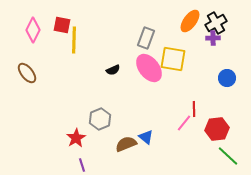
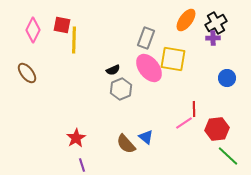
orange ellipse: moved 4 px left, 1 px up
gray hexagon: moved 21 px right, 30 px up
pink line: rotated 18 degrees clockwise
brown semicircle: rotated 110 degrees counterclockwise
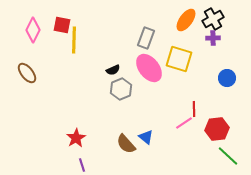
black cross: moved 3 px left, 4 px up
yellow square: moved 6 px right; rotated 8 degrees clockwise
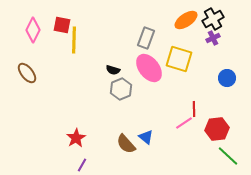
orange ellipse: rotated 20 degrees clockwise
purple cross: rotated 24 degrees counterclockwise
black semicircle: rotated 40 degrees clockwise
purple line: rotated 48 degrees clockwise
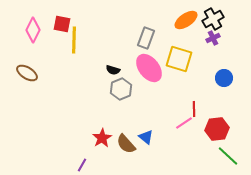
red square: moved 1 px up
brown ellipse: rotated 20 degrees counterclockwise
blue circle: moved 3 px left
red star: moved 26 px right
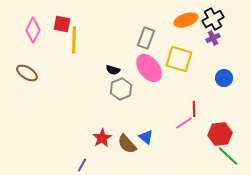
orange ellipse: rotated 15 degrees clockwise
red hexagon: moved 3 px right, 5 px down
brown semicircle: moved 1 px right
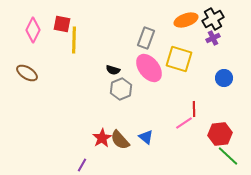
brown semicircle: moved 7 px left, 4 px up
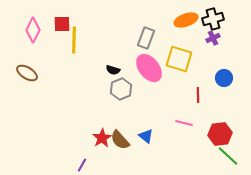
black cross: rotated 15 degrees clockwise
red square: rotated 12 degrees counterclockwise
red line: moved 4 px right, 14 px up
pink line: rotated 48 degrees clockwise
blue triangle: moved 1 px up
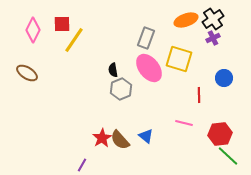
black cross: rotated 20 degrees counterclockwise
yellow line: rotated 32 degrees clockwise
black semicircle: rotated 64 degrees clockwise
red line: moved 1 px right
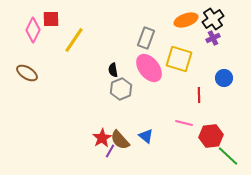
red square: moved 11 px left, 5 px up
red hexagon: moved 9 px left, 2 px down
purple line: moved 28 px right, 14 px up
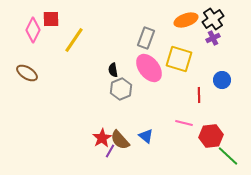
blue circle: moved 2 px left, 2 px down
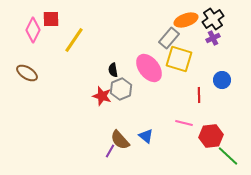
gray rectangle: moved 23 px right; rotated 20 degrees clockwise
red star: moved 42 px up; rotated 24 degrees counterclockwise
